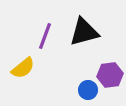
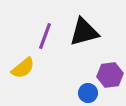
blue circle: moved 3 px down
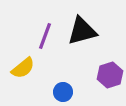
black triangle: moved 2 px left, 1 px up
purple hexagon: rotated 10 degrees counterclockwise
blue circle: moved 25 px left, 1 px up
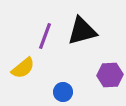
purple hexagon: rotated 15 degrees clockwise
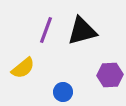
purple line: moved 1 px right, 6 px up
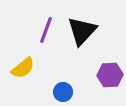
black triangle: rotated 32 degrees counterclockwise
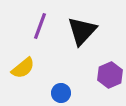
purple line: moved 6 px left, 4 px up
purple hexagon: rotated 20 degrees counterclockwise
blue circle: moved 2 px left, 1 px down
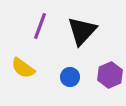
yellow semicircle: rotated 75 degrees clockwise
blue circle: moved 9 px right, 16 px up
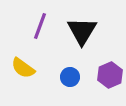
black triangle: rotated 12 degrees counterclockwise
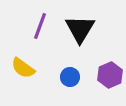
black triangle: moved 2 px left, 2 px up
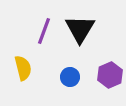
purple line: moved 4 px right, 5 px down
yellow semicircle: rotated 140 degrees counterclockwise
